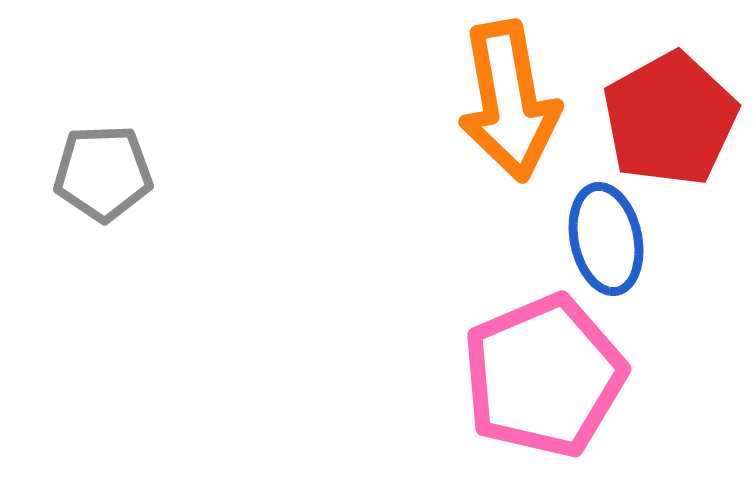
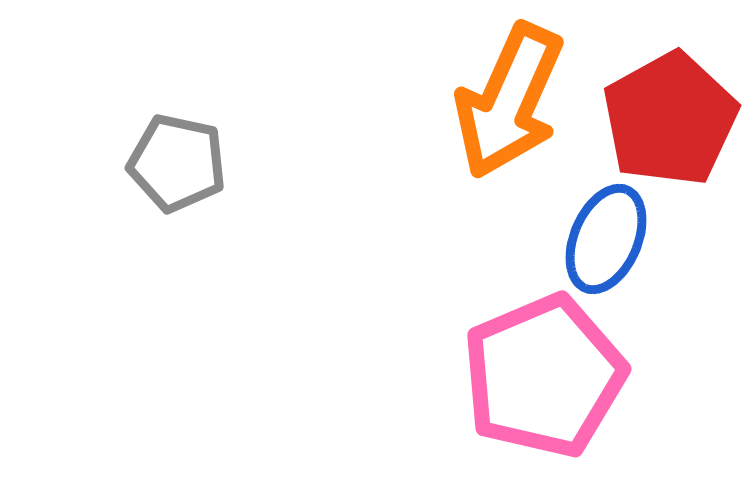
orange arrow: rotated 34 degrees clockwise
gray pentagon: moved 74 px right, 10 px up; rotated 14 degrees clockwise
blue ellipse: rotated 35 degrees clockwise
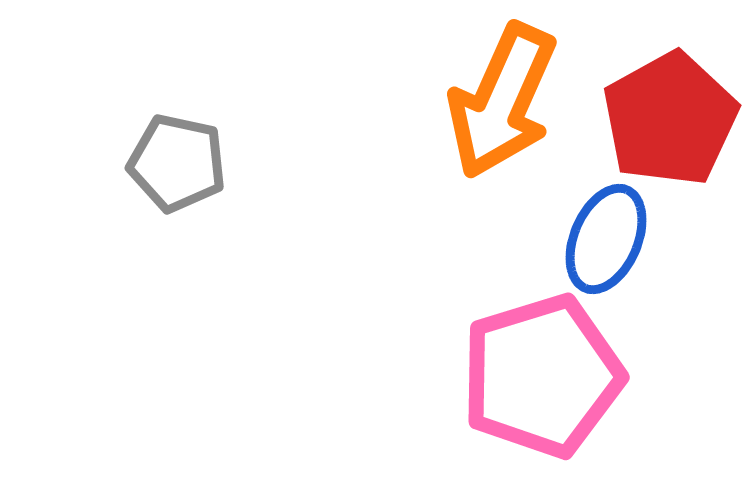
orange arrow: moved 7 px left
pink pentagon: moved 2 px left; rotated 6 degrees clockwise
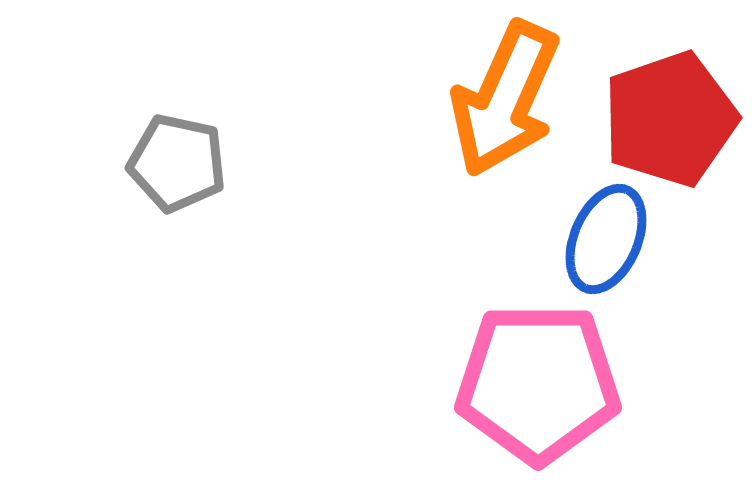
orange arrow: moved 3 px right, 2 px up
red pentagon: rotated 10 degrees clockwise
pink pentagon: moved 4 px left, 7 px down; rotated 17 degrees clockwise
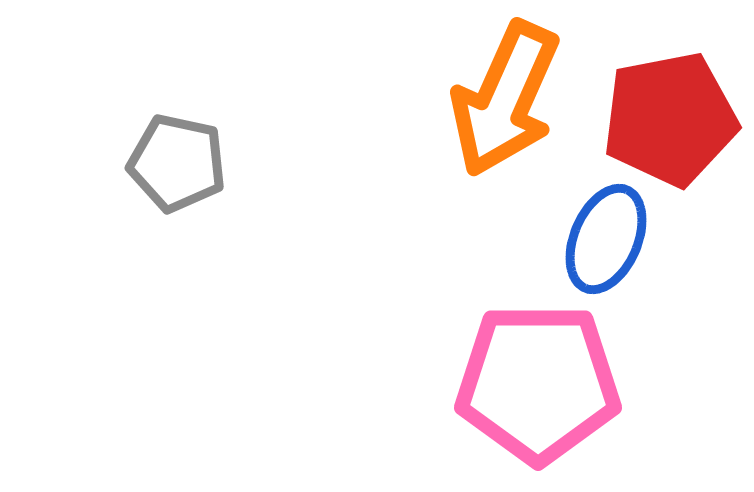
red pentagon: rotated 8 degrees clockwise
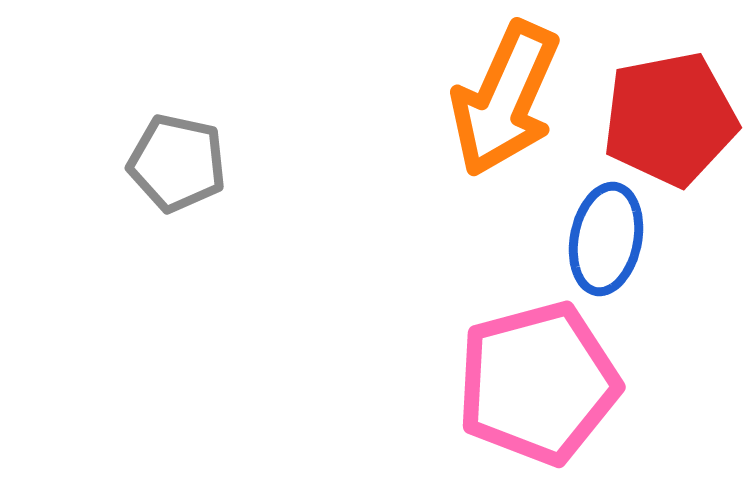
blue ellipse: rotated 12 degrees counterclockwise
pink pentagon: rotated 15 degrees counterclockwise
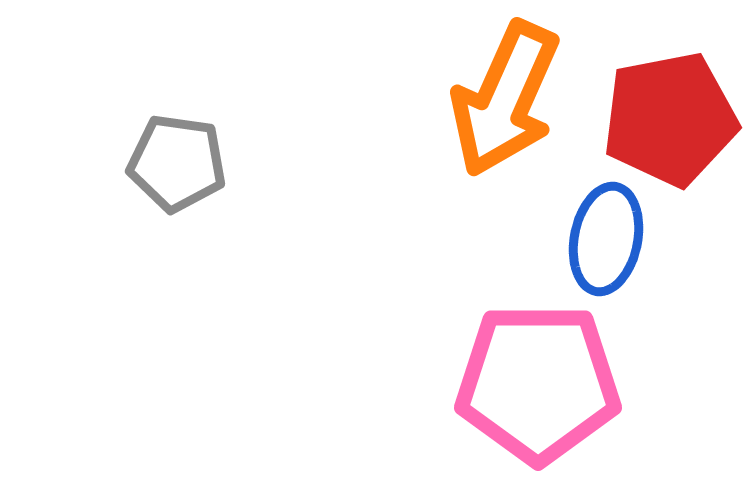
gray pentagon: rotated 4 degrees counterclockwise
pink pentagon: rotated 15 degrees clockwise
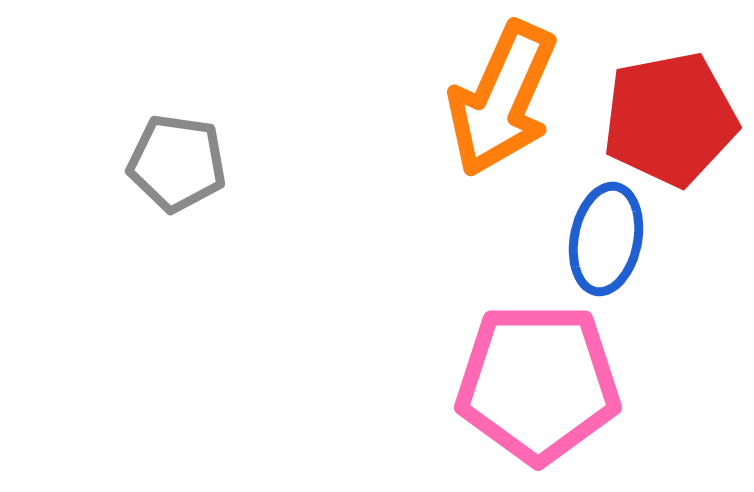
orange arrow: moved 3 px left
